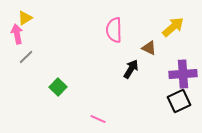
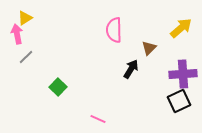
yellow arrow: moved 8 px right, 1 px down
brown triangle: rotated 49 degrees clockwise
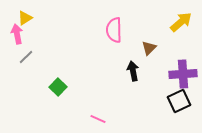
yellow arrow: moved 6 px up
black arrow: moved 2 px right, 2 px down; rotated 42 degrees counterclockwise
